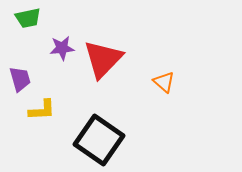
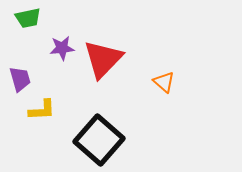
black square: rotated 6 degrees clockwise
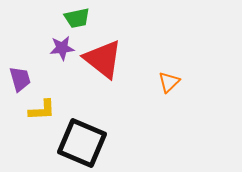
green trapezoid: moved 49 px right
red triangle: rotated 36 degrees counterclockwise
orange triangle: moved 5 px right; rotated 35 degrees clockwise
black square: moved 17 px left, 3 px down; rotated 18 degrees counterclockwise
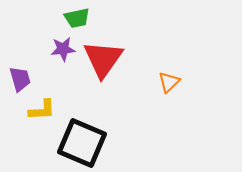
purple star: moved 1 px right, 1 px down
red triangle: rotated 27 degrees clockwise
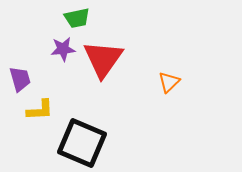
yellow L-shape: moved 2 px left
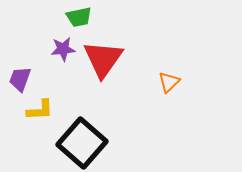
green trapezoid: moved 2 px right, 1 px up
purple trapezoid: rotated 144 degrees counterclockwise
black square: rotated 18 degrees clockwise
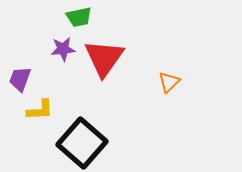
red triangle: moved 1 px right, 1 px up
